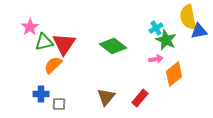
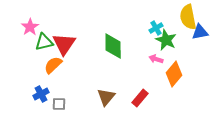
blue triangle: moved 1 px right, 1 px down
green diamond: rotated 52 degrees clockwise
pink arrow: rotated 152 degrees counterclockwise
orange diamond: rotated 10 degrees counterclockwise
blue cross: rotated 28 degrees counterclockwise
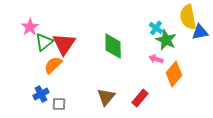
cyan cross: rotated 24 degrees counterclockwise
green triangle: rotated 24 degrees counterclockwise
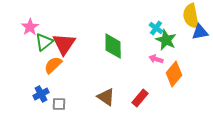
yellow semicircle: moved 3 px right, 1 px up
brown triangle: rotated 36 degrees counterclockwise
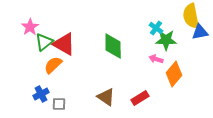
green star: rotated 25 degrees counterclockwise
red triangle: rotated 35 degrees counterclockwise
red rectangle: rotated 18 degrees clockwise
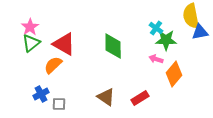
green triangle: moved 13 px left, 1 px down
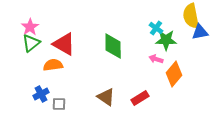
orange semicircle: rotated 36 degrees clockwise
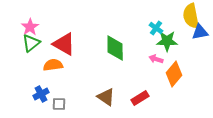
green star: moved 1 px right, 1 px down
green diamond: moved 2 px right, 2 px down
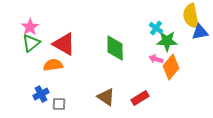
orange diamond: moved 3 px left, 7 px up
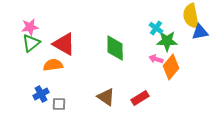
pink star: rotated 24 degrees clockwise
